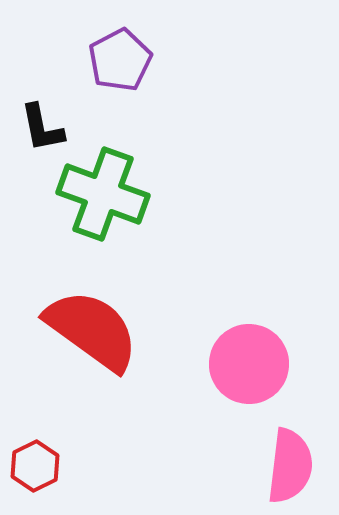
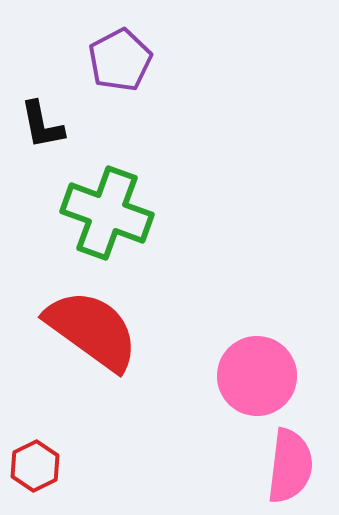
black L-shape: moved 3 px up
green cross: moved 4 px right, 19 px down
pink circle: moved 8 px right, 12 px down
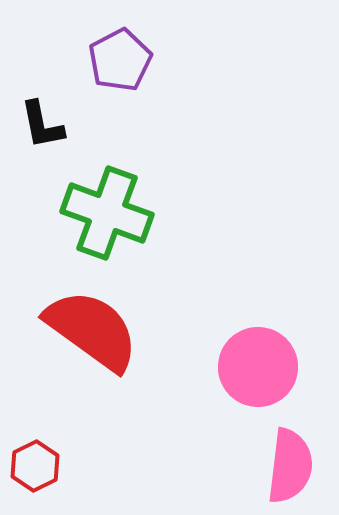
pink circle: moved 1 px right, 9 px up
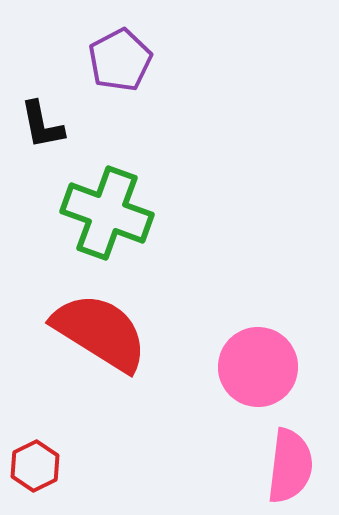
red semicircle: moved 8 px right, 2 px down; rotated 4 degrees counterclockwise
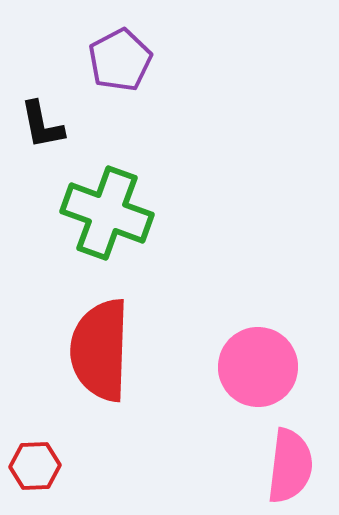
red semicircle: moved 18 px down; rotated 120 degrees counterclockwise
red hexagon: rotated 24 degrees clockwise
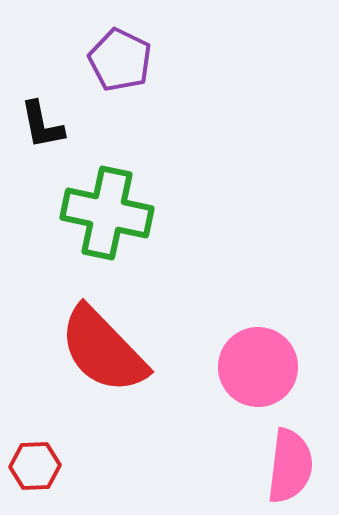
purple pentagon: rotated 18 degrees counterclockwise
green cross: rotated 8 degrees counterclockwise
red semicircle: moved 3 px right; rotated 46 degrees counterclockwise
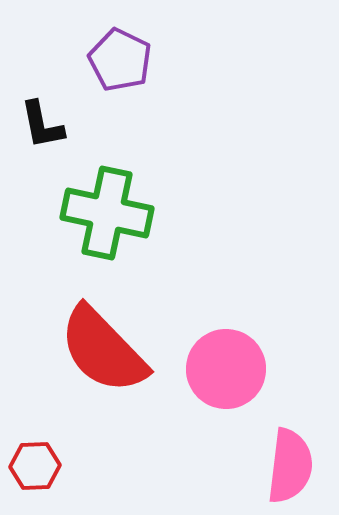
pink circle: moved 32 px left, 2 px down
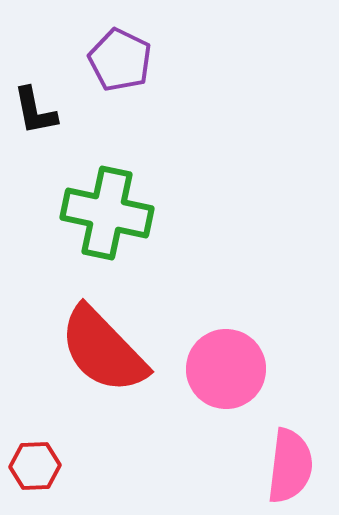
black L-shape: moved 7 px left, 14 px up
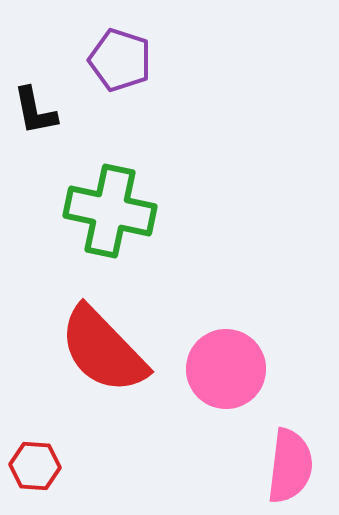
purple pentagon: rotated 8 degrees counterclockwise
green cross: moved 3 px right, 2 px up
red hexagon: rotated 6 degrees clockwise
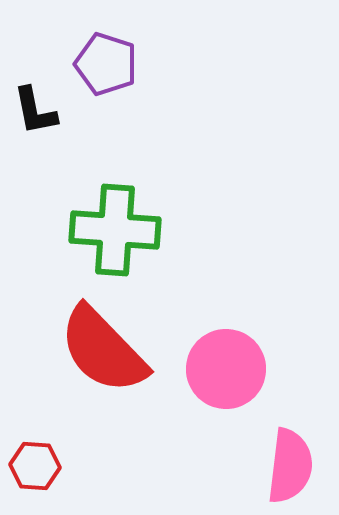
purple pentagon: moved 14 px left, 4 px down
green cross: moved 5 px right, 19 px down; rotated 8 degrees counterclockwise
